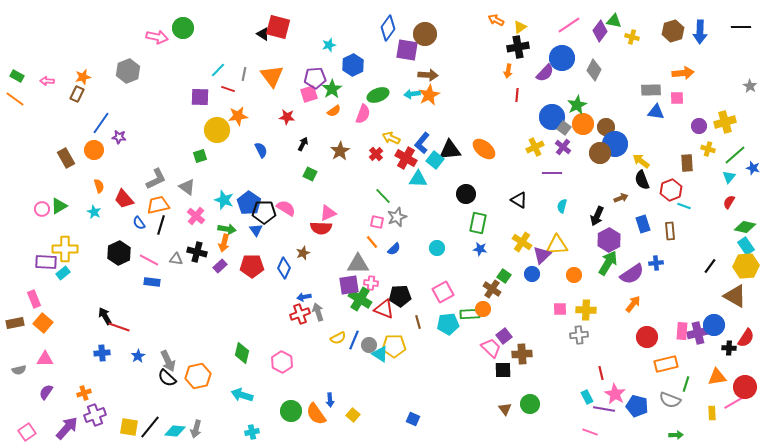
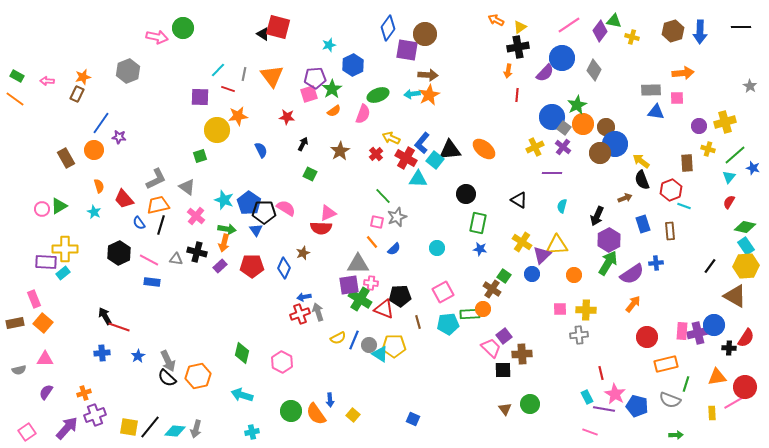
brown arrow at (621, 198): moved 4 px right
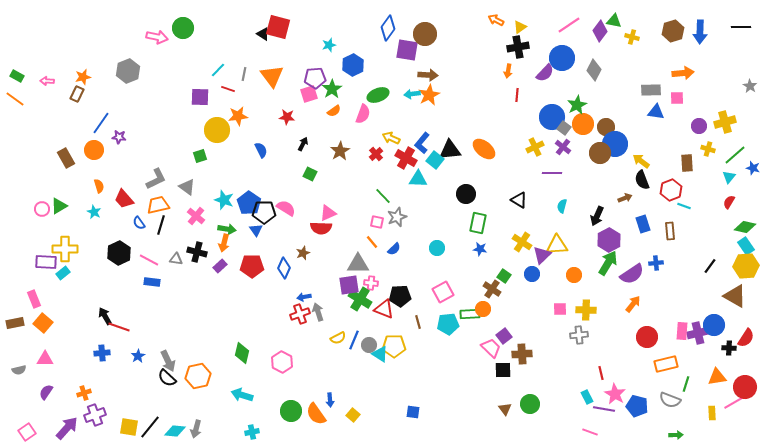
blue square at (413, 419): moved 7 px up; rotated 16 degrees counterclockwise
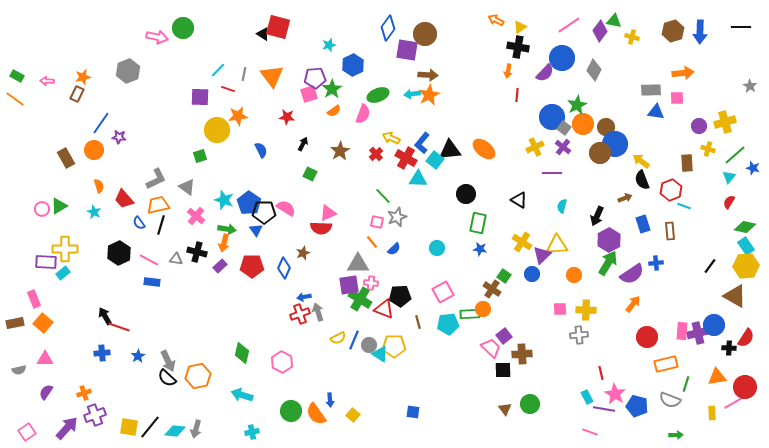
black cross at (518, 47): rotated 20 degrees clockwise
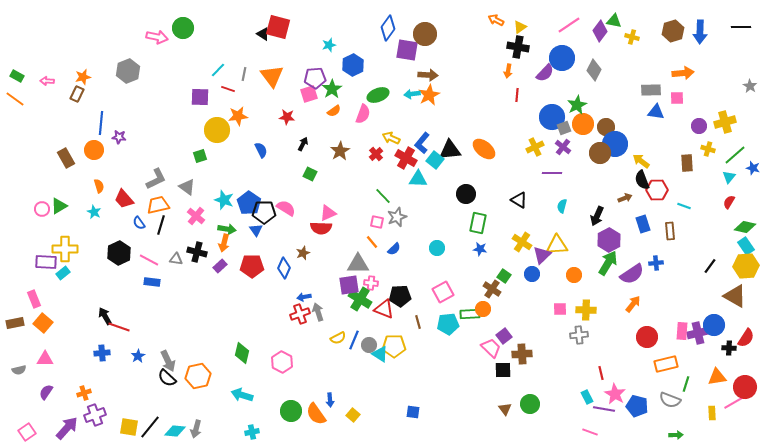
blue line at (101, 123): rotated 30 degrees counterclockwise
gray square at (564, 128): rotated 32 degrees clockwise
red hexagon at (671, 190): moved 14 px left; rotated 20 degrees clockwise
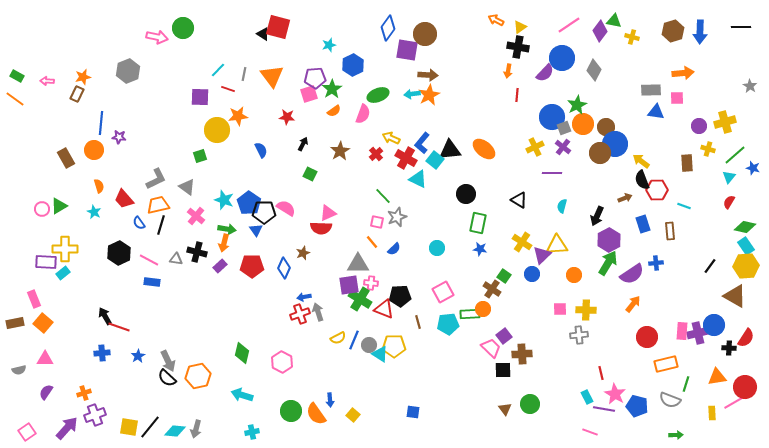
cyan triangle at (418, 179): rotated 24 degrees clockwise
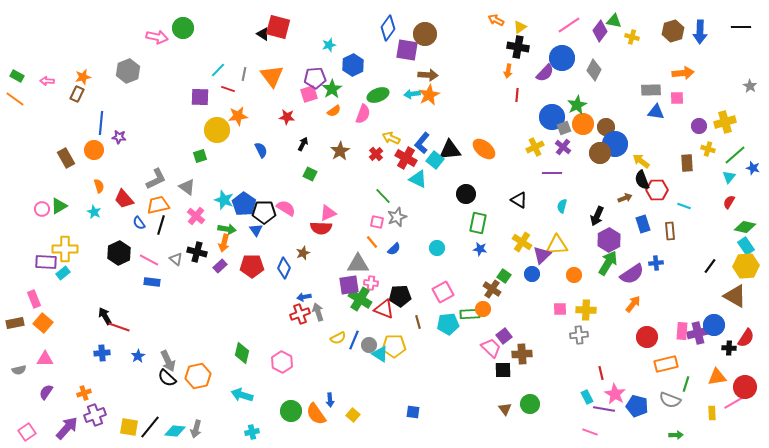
blue pentagon at (249, 203): moved 5 px left, 1 px down
gray triangle at (176, 259): rotated 32 degrees clockwise
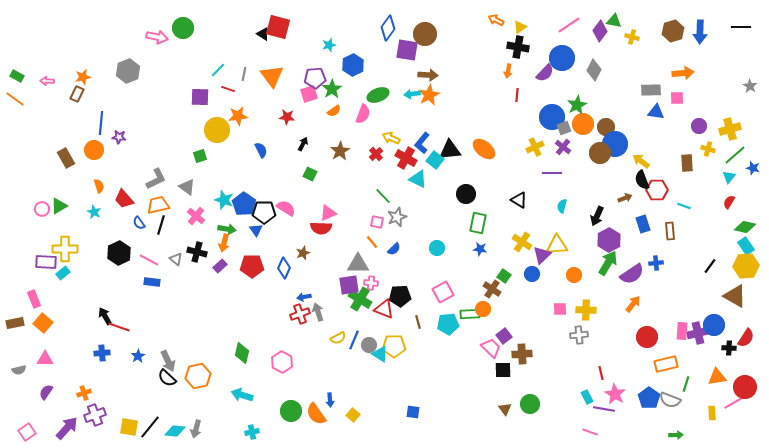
yellow cross at (725, 122): moved 5 px right, 7 px down
blue pentagon at (637, 406): moved 12 px right, 8 px up; rotated 20 degrees clockwise
